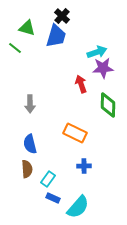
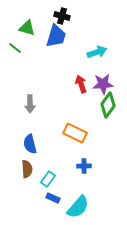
black cross: rotated 28 degrees counterclockwise
purple star: moved 16 px down
green diamond: rotated 35 degrees clockwise
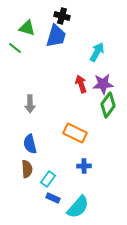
cyan arrow: rotated 42 degrees counterclockwise
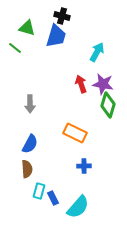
purple star: rotated 15 degrees clockwise
green diamond: rotated 20 degrees counterclockwise
blue semicircle: rotated 138 degrees counterclockwise
cyan rectangle: moved 9 px left, 12 px down; rotated 21 degrees counterclockwise
blue rectangle: rotated 40 degrees clockwise
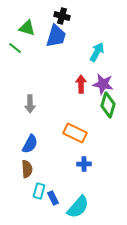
red arrow: rotated 18 degrees clockwise
blue cross: moved 2 px up
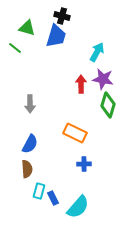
purple star: moved 5 px up
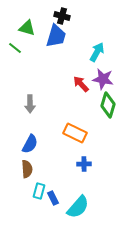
red arrow: rotated 42 degrees counterclockwise
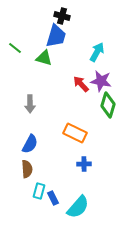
green triangle: moved 17 px right, 30 px down
purple star: moved 2 px left, 2 px down
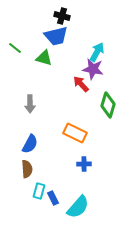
blue trapezoid: rotated 60 degrees clockwise
purple star: moved 8 px left, 12 px up
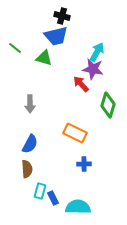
cyan rectangle: moved 1 px right
cyan semicircle: rotated 130 degrees counterclockwise
